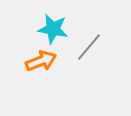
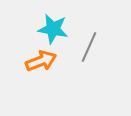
gray line: rotated 16 degrees counterclockwise
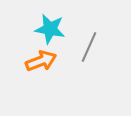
cyan star: moved 3 px left
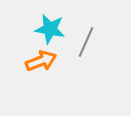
gray line: moved 3 px left, 5 px up
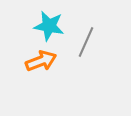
cyan star: moved 1 px left, 3 px up
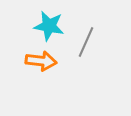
orange arrow: rotated 28 degrees clockwise
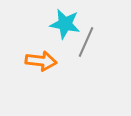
cyan star: moved 16 px right, 2 px up
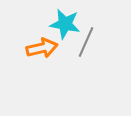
orange arrow: moved 1 px right, 13 px up; rotated 20 degrees counterclockwise
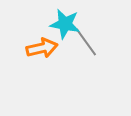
gray line: rotated 60 degrees counterclockwise
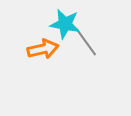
orange arrow: moved 1 px right, 1 px down
